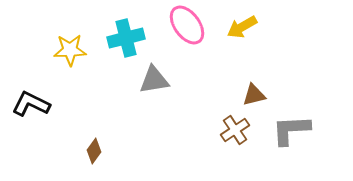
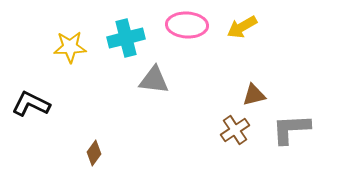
pink ellipse: rotated 51 degrees counterclockwise
yellow star: moved 3 px up
gray triangle: rotated 16 degrees clockwise
gray L-shape: moved 1 px up
brown diamond: moved 2 px down
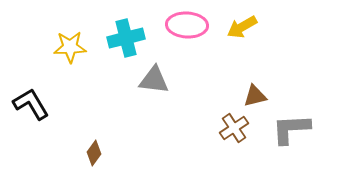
brown triangle: moved 1 px right, 1 px down
black L-shape: rotated 33 degrees clockwise
brown cross: moved 1 px left, 2 px up
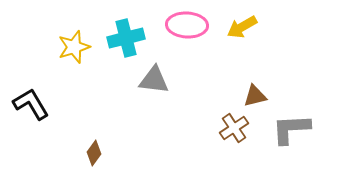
yellow star: moved 4 px right; rotated 16 degrees counterclockwise
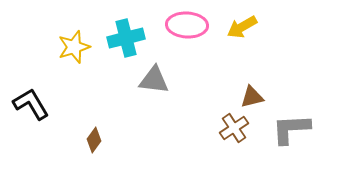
brown triangle: moved 3 px left, 1 px down
brown diamond: moved 13 px up
